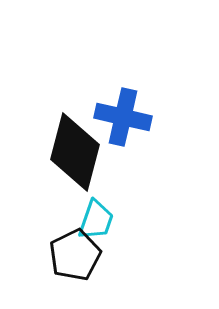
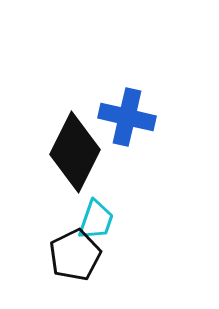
blue cross: moved 4 px right
black diamond: rotated 12 degrees clockwise
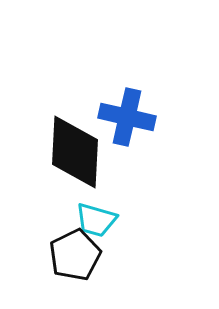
black diamond: rotated 24 degrees counterclockwise
cyan trapezoid: rotated 87 degrees clockwise
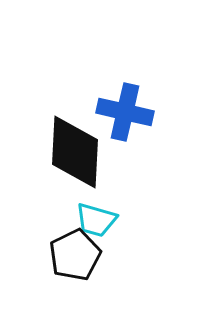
blue cross: moved 2 px left, 5 px up
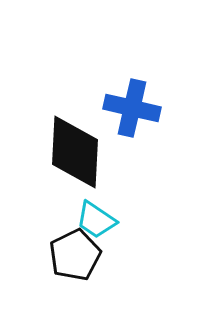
blue cross: moved 7 px right, 4 px up
cyan trapezoid: rotated 18 degrees clockwise
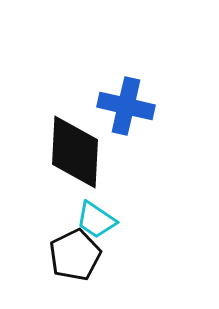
blue cross: moved 6 px left, 2 px up
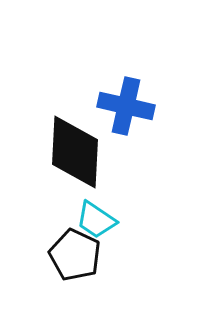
black pentagon: rotated 21 degrees counterclockwise
